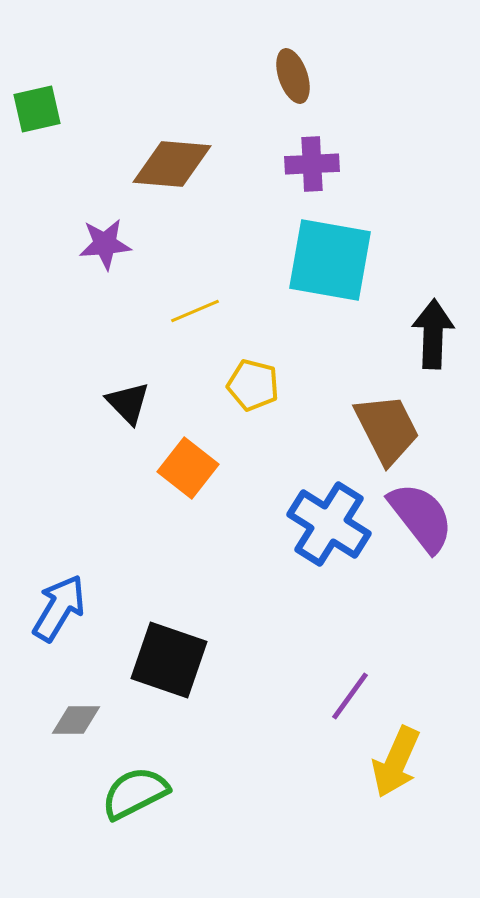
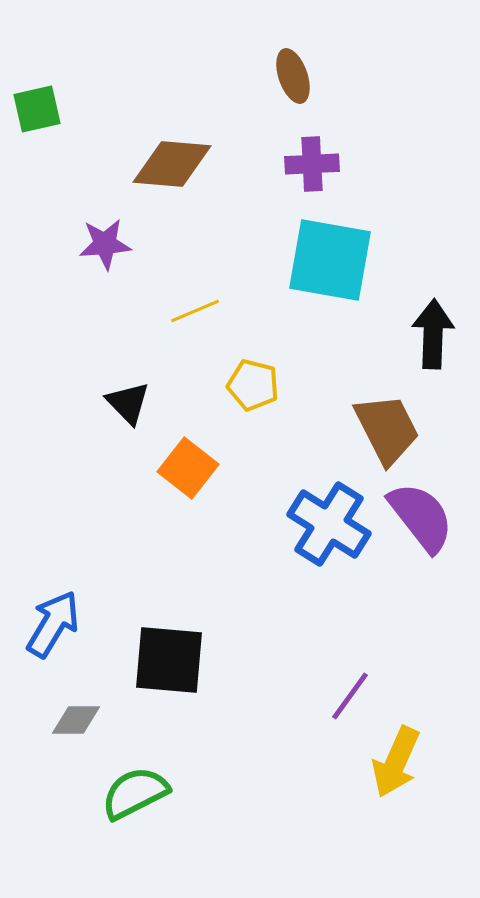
blue arrow: moved 6 px left, 16 px down
black square: rotated 14 degrees counterclockwise
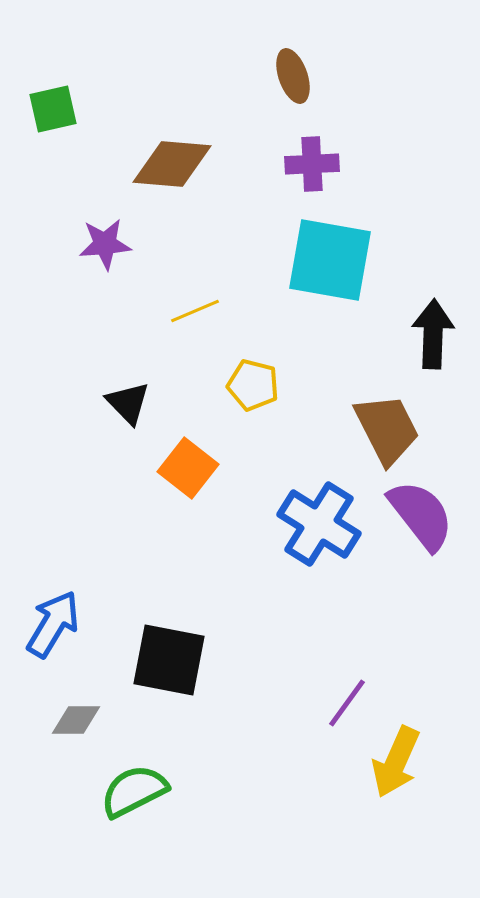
green square: moved 16 px right
purple semicircle: moved 2 px up
blue cross: moved 10 px left
black square: rotated 6 degrees clockwise
purple line: moved 3 px left, 7 px down
green semicircle: moved 1 px left, 2 px up
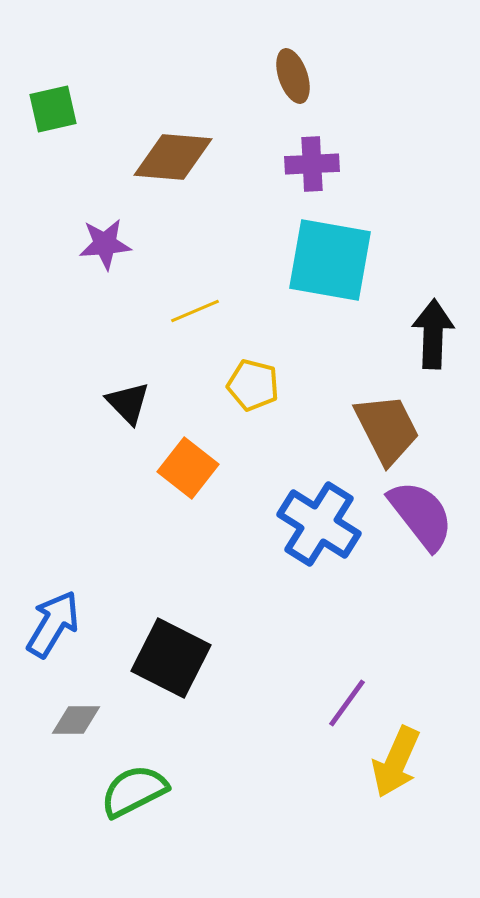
brown diamond: moved 1 px right, 7 px up
black square: moved 2 px right, 2 px up; rotated 16 degrees clockwise
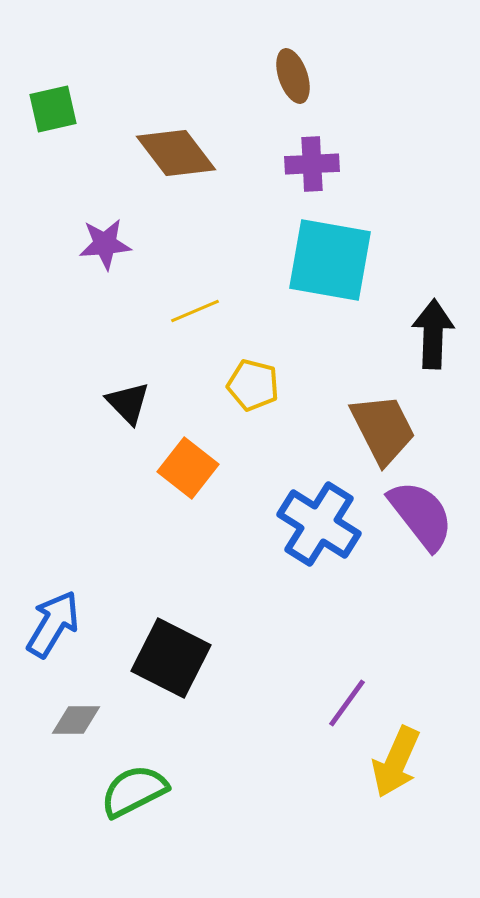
brown diamond: moved 3 px right, 4 px up; rotated 48 degrees clockwise
brown trapezoid: moved 4 px left
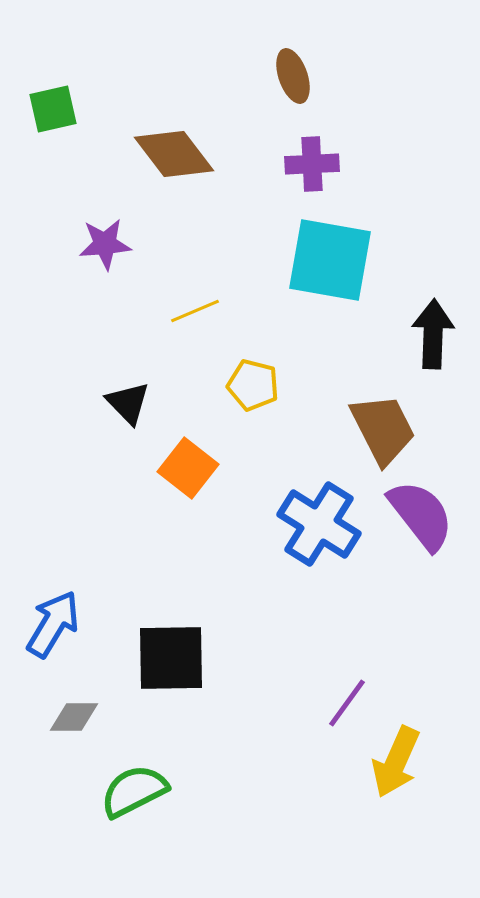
brown diamond: moved 2 px left, 1 px down
black square: rotated 28 degrees counterclockwise
gray diamond: moved 2 px left, 3 px up
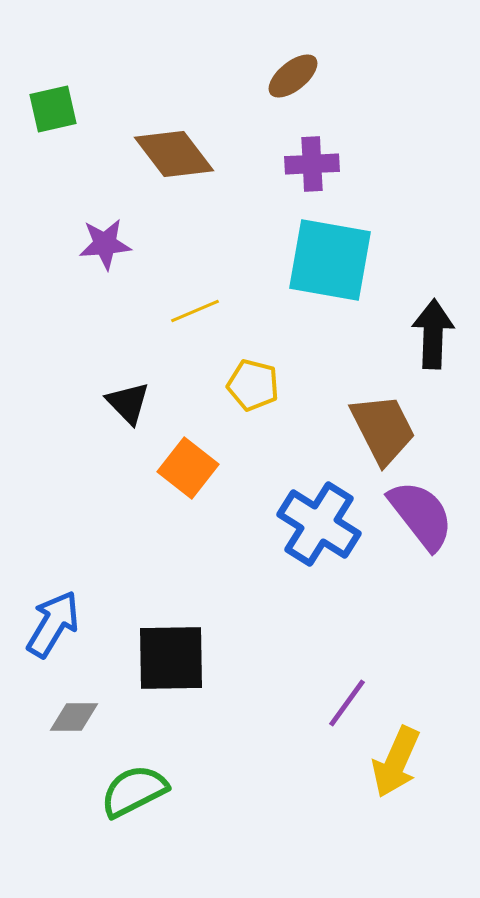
brown ellipse: rotated 70 degrees clockwise
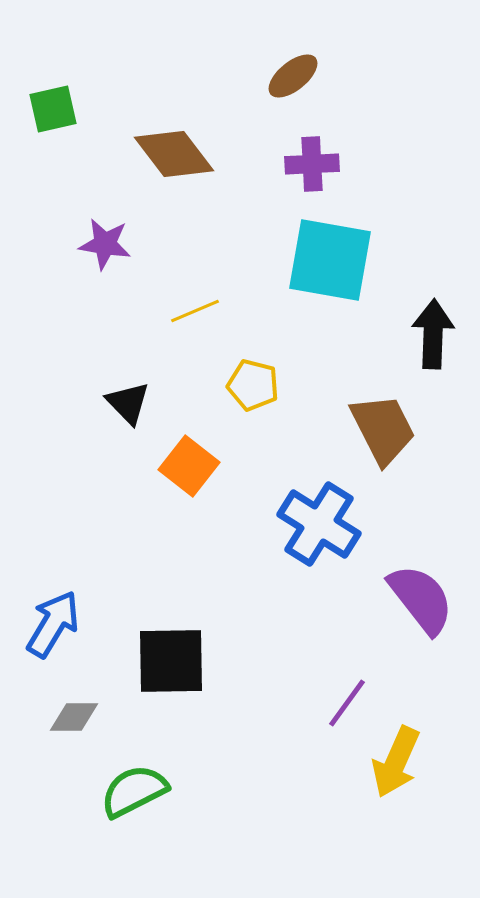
purple star: rotated 14 degrees clockwise
orange square: moved 1 px right, 2 px up
purple semicircle: moved 84 px down
black square: moved 3 px down
